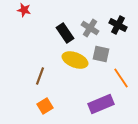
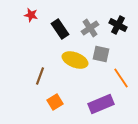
red star: moved 7 px right, 5 px down
gray cross: rotated 24 degrees clockwise
black rectangle: moved 5 px left, 4 px up
orange square: moved 10 px right, 4 px up
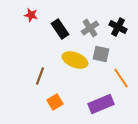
black cross: moved 2 px down
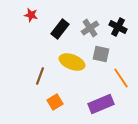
black rectangle: rotated 72 degrees clockwise
yellow ellipse: moved 3 px left, 2 px down
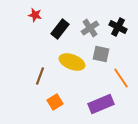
red star: moved 4 px right
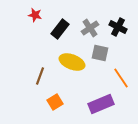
gray square: moved 1 px left, 1 px up
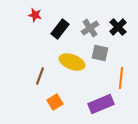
black cross: rotated 18 degrees clockwise
orange line: rotated 40 degrees clockwise
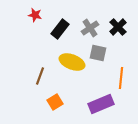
gray square: moved 2 px left
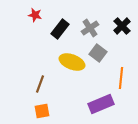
black cross: moved 4 px right, 1 px up
gray square: rotated 24 degrees clockwise
brown line: moved 8 px down
orange square: moved 13 px left, 9 px down; rotated 21 degrees clockwise
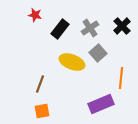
gray square: rotated 12 degrees clockwise
